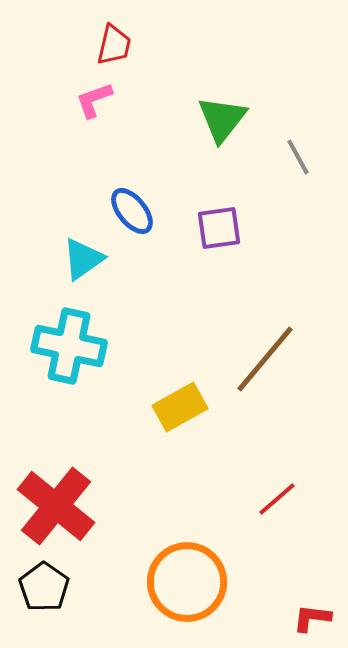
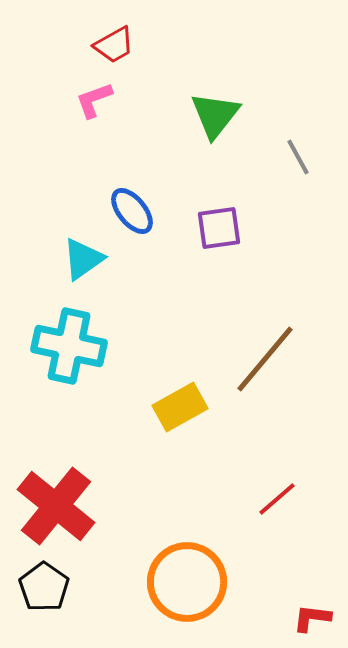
red trapezoid: rotated 48 degrees clockwise
green triangle: moved 7 px left, 4 px up
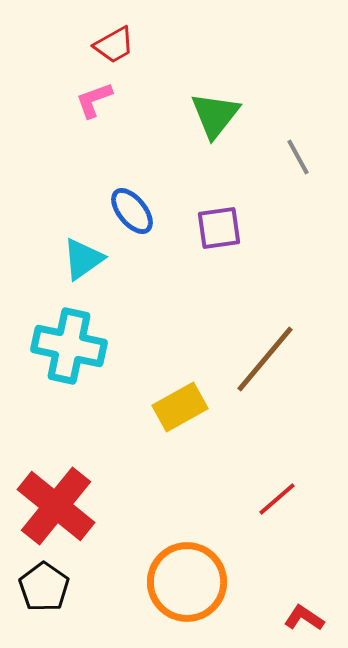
red L-shape: moved 8 px left; rotated 27 degrees clockwise
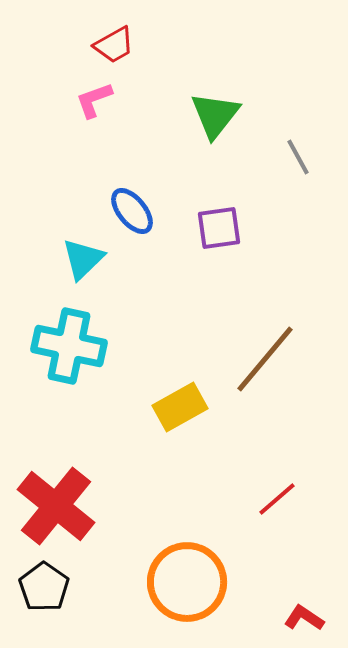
cyan triangle: rotated 9 degrees counterclockwise
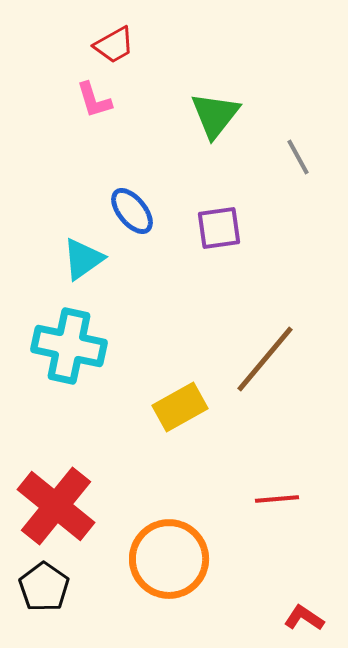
pink L-shape: rotated 87 degrees counterclockwise
cyan triangle: rotated 9 degrees clockwise
red line: rotated 36 degrees clockwise
orange circle: moved 18 px left, 23 px up
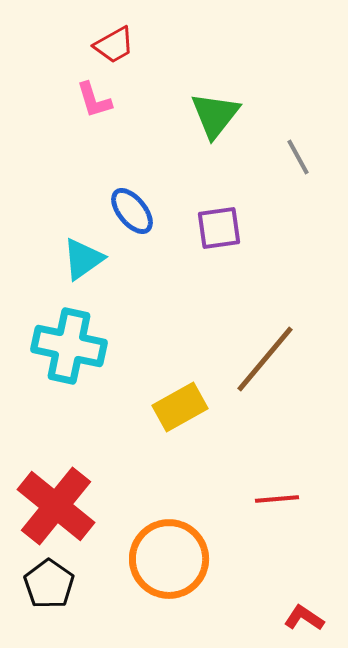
black pentagon: moved 5 px right, 3 px up
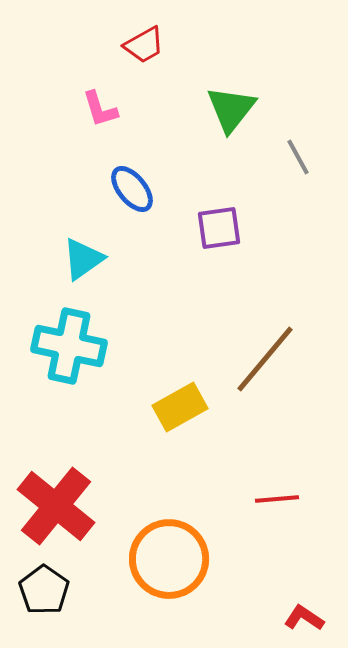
red trapezoid: moved 30 px right
pink L-shape: moved 6 px right, 9 px down
green triangle: moved 16 px right, 6 px up
blue ellipse: moved 22 px up
black pentagon: moved 5 px left, 6 px down
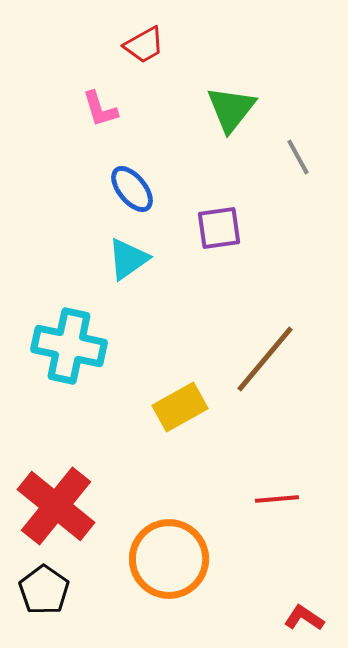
cyan triangle: moved 45 px right
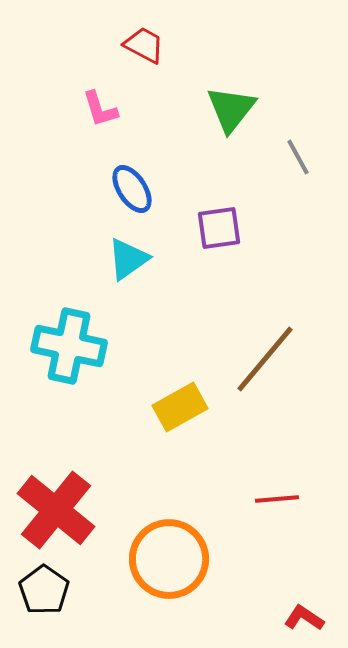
red trapezoid: rotated 123 degrees counterclockwise
blue ellipse: rotated 6 degrees clockwise
red cross: moved 4 px down
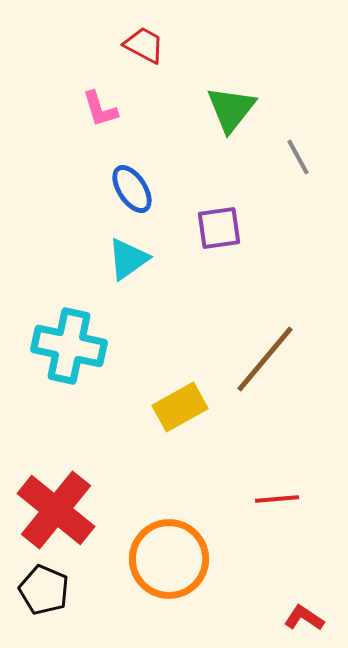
black pentagon: rotated 12 degrees counterclockwise
